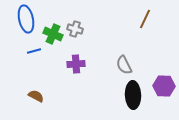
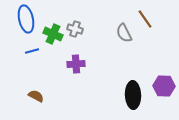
brown line: rotated 60 degrees counterclockwise
blue line: moved 2 px left
gray semicircle: moved 32 px up
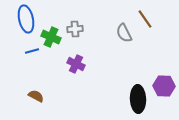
gray cross: rotated 21 degrees counterclockwise
green cross: moved 2 px left, 3 px down
purple cross: rotated 30 degrees clockwise
black ellipse: moved 5 px right, 4 px down
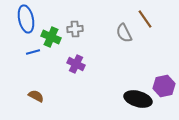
blue line: moved 1 px right, 1 px down
purple hexagon: rotated 15 degrees counterclockwise
black ellipse: rotated 72 degrees counterclockwise
